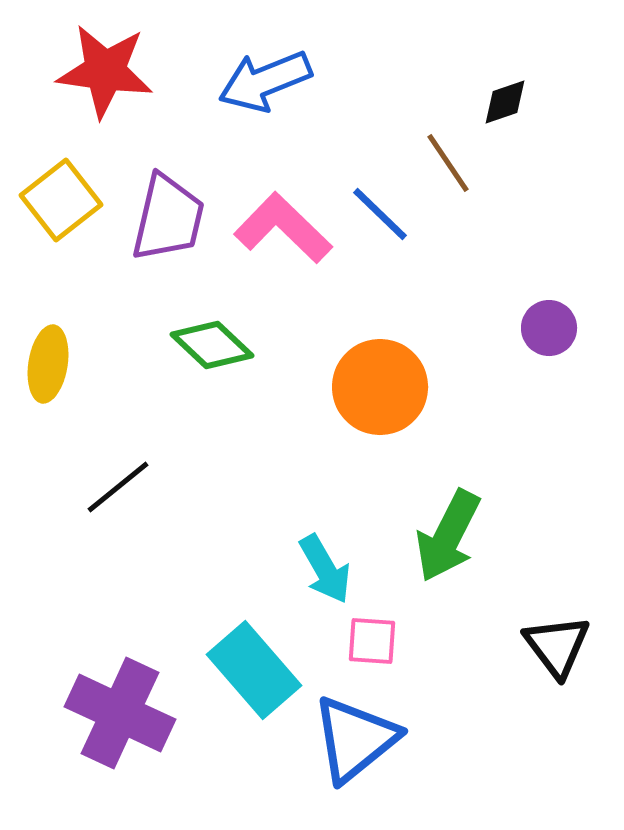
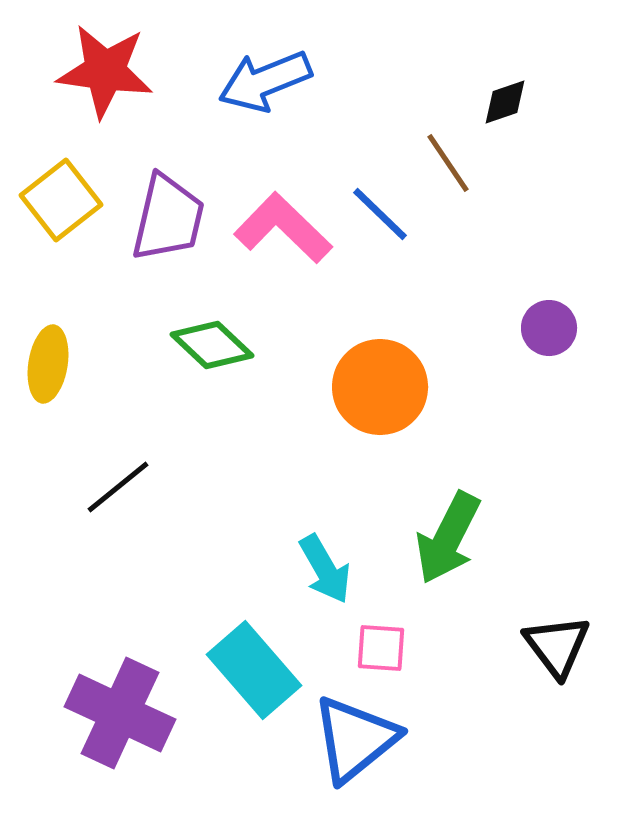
green arrow: moved 2 px down
pink square: moved 9 px right, 7 px down
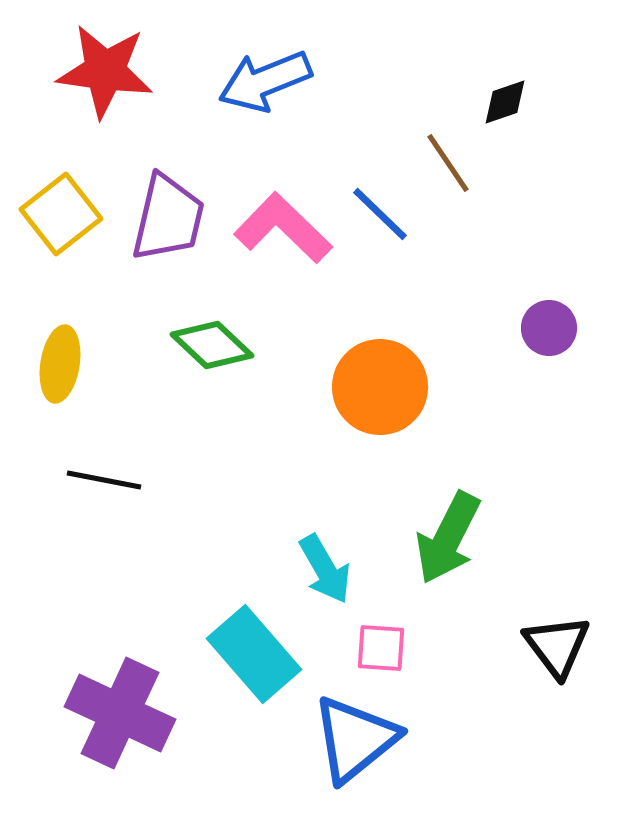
yellow square: moved 14 px down
yellow ellipse: moved 12 px right
black line: moved 14 px left, 7 px up; rotated 50 degrees clockwise
cyan rectangle: moved 16 px up
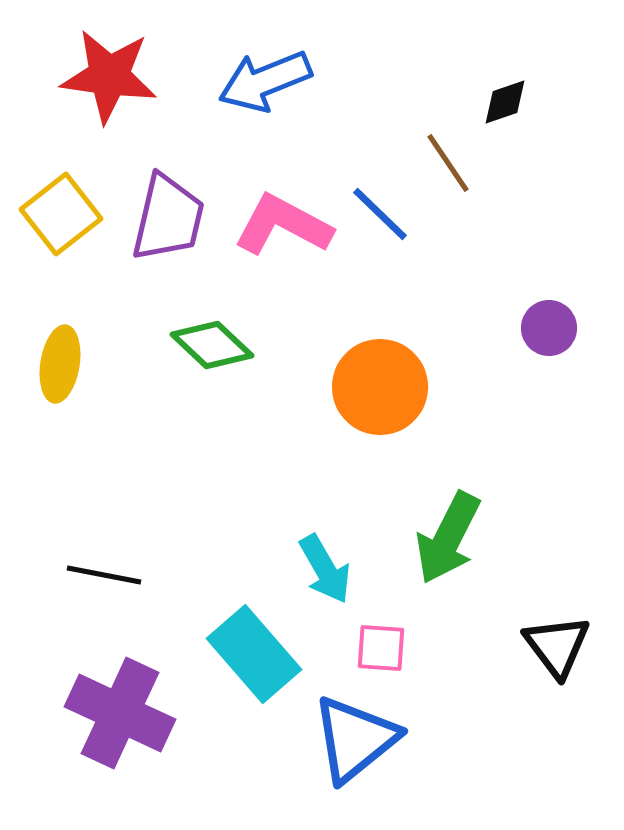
red star: moved 4 px right, 5 px down
pink L-shape: moved 3 px up; rotated 16 degrees counterclockwise
black line: moved 95 px down
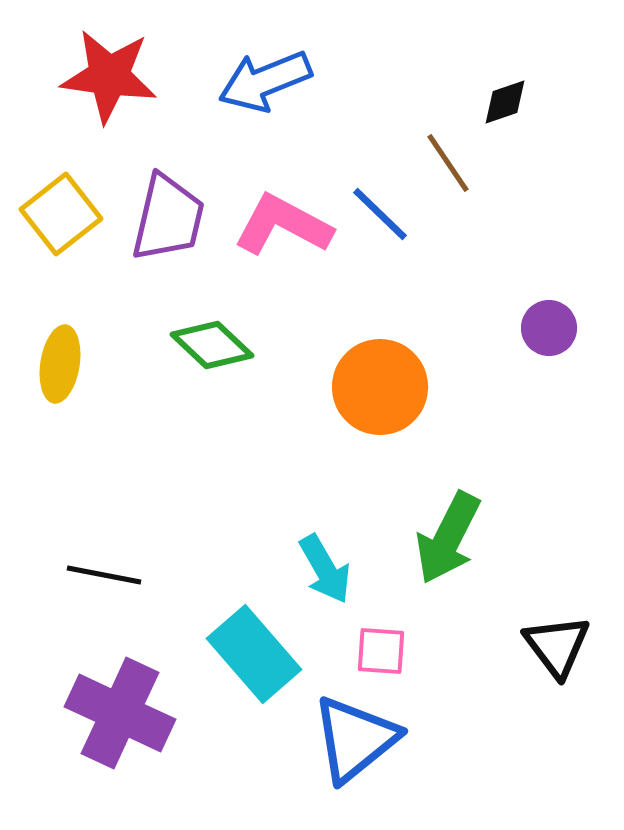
pink square: moved 3 px down
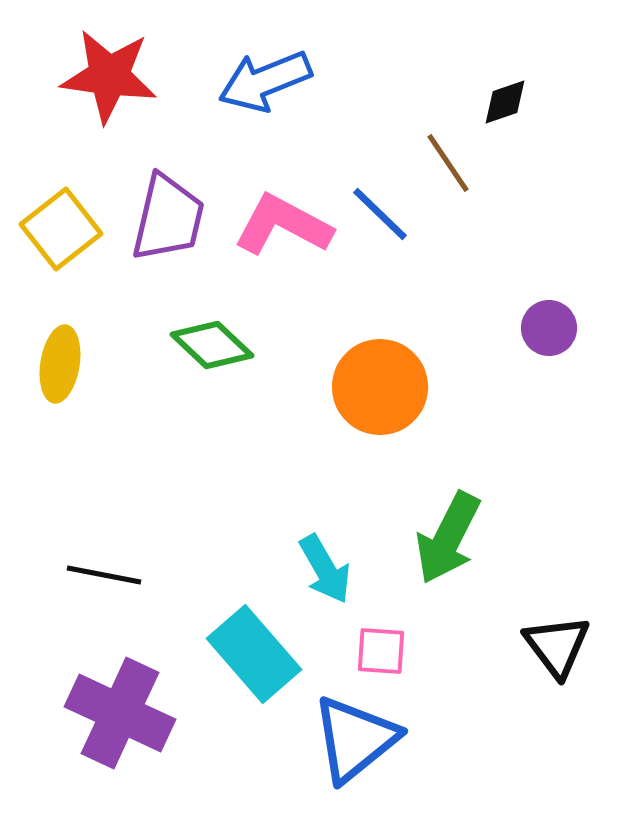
yellow square: moved 15 px down
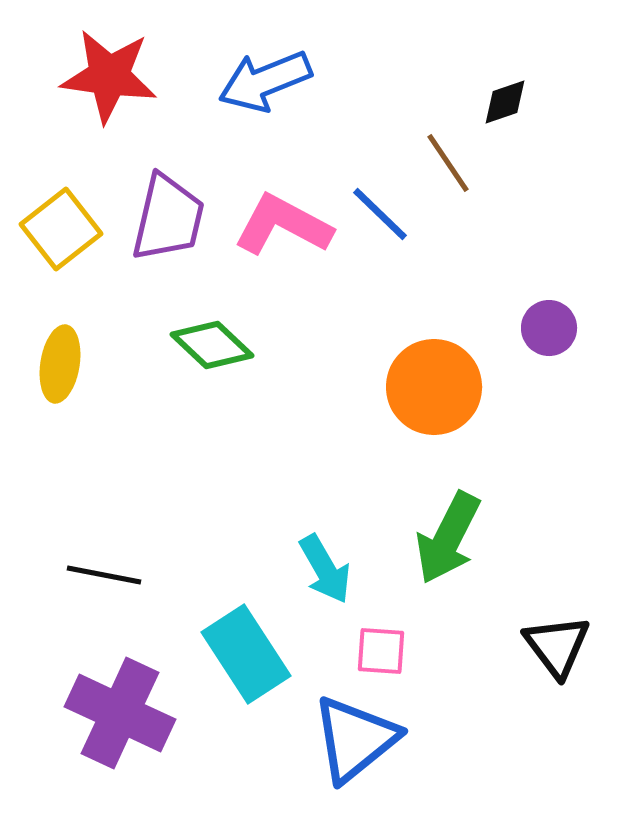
orange circle: moved 54 px right
cyan rectangle: moved 8 px left; rotated 8 degrees clockwise
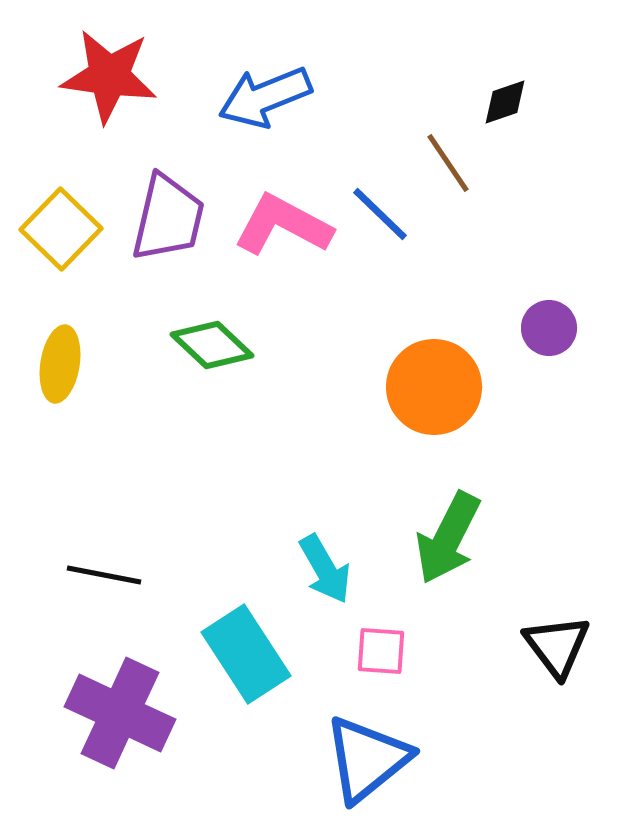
blue arrow: moved 16 px down
yellow square: rotated 8 degrees counterclockwise
blue triangle: moved 12 px right, 20 px down
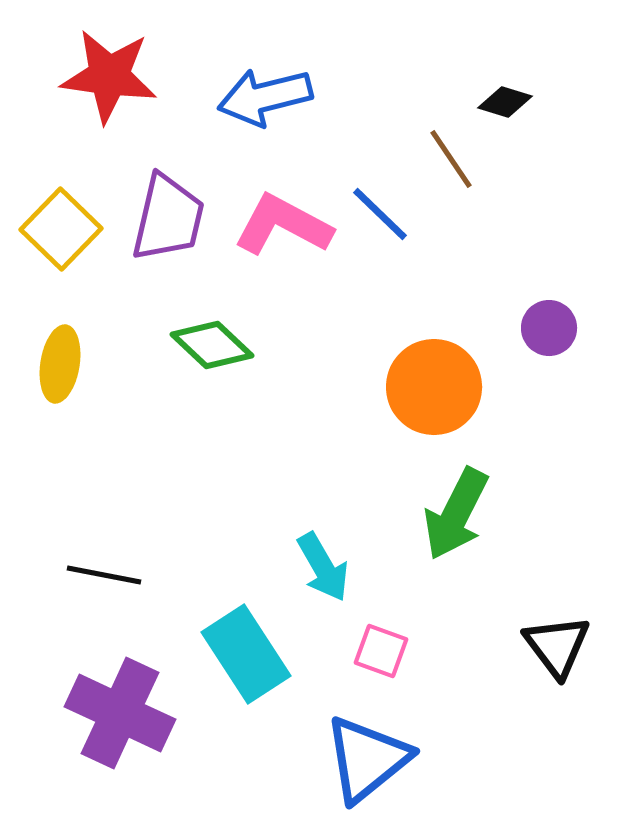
blue arrow: rotated 8 degrees clockwise
black diamond: rotated 36 degrees clockwise
brown line: moved 3 px right, 4 px up
green arrow: moved 8 px right, 24 px up
cyan arrow: moved 2 px left, 2 px up
pink square: rotated 16 degrees clockwise
